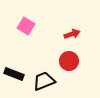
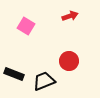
red arrow: moved 2 px left, 18 px up
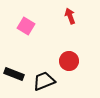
red arrow: rotated 91 degrees counterclockwise
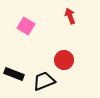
red circle: moved 5 px left, 1 px up
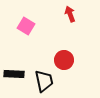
red arrow: moved 2 px up
black rectangle: rotated 18 degrees counterclockwise
black trapezoid: rotated 100 degrees clockwise
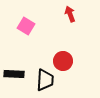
red circle: moved 1 px left, 1 px down
black trapezoid: moved 1 px right, 1 px up; rotated 15 degrees clockwise
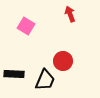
black trapezoid: rotated 20 degrees clockwise
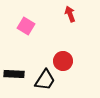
black trapezoid: rotated 10 degrees clockwise
